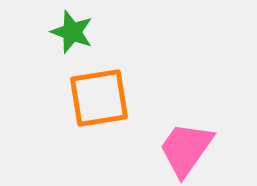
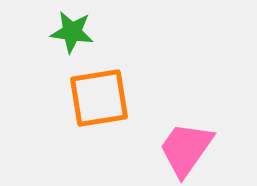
green star: rotated 12 degrees counterclockwise
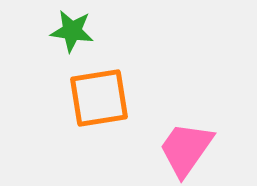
green star: moved 1 px up
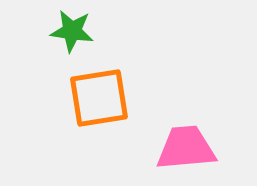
pink trapezoid: moved 1 px up; rotated 50 degrees clockwise
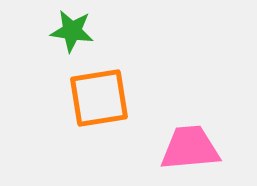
pink trapezoid: moved 4 px right
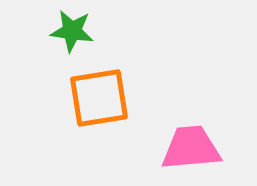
pink trapezoid: moved 1 px right
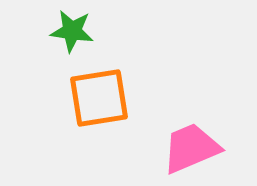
pink trapezoid: rotated 18 degrees counterclockwise
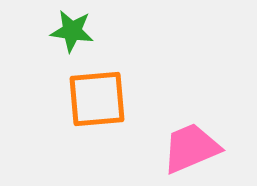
orange square: moved 2 px left, 1 px down; rotated 4 degrees clockwise
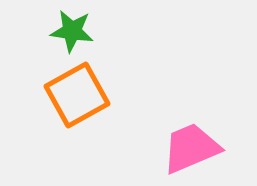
orange square: moved 20 px left, 4 px up; rotated 24 degrees counterclockwise
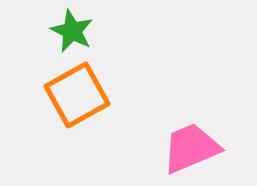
green star: rotated 18 degrees clockwise
